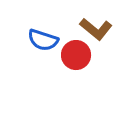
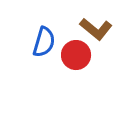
blue semicircle: moved 1 px right, 2 px down; rotated 92 degrees counterclockwise
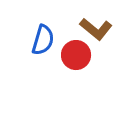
blue semicircle: moved 1 px left, 2 px up
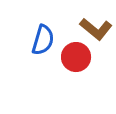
red circle: moved 2 px down
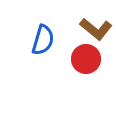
red circle: moved 10 px right, 2 px down
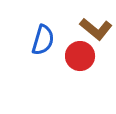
red circle: moved 6 px left, 3 px up
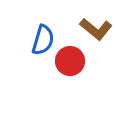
red circle: moved 10 px left, 5 px down
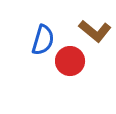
brown L-shape: moved 1 px left, 2 px down
